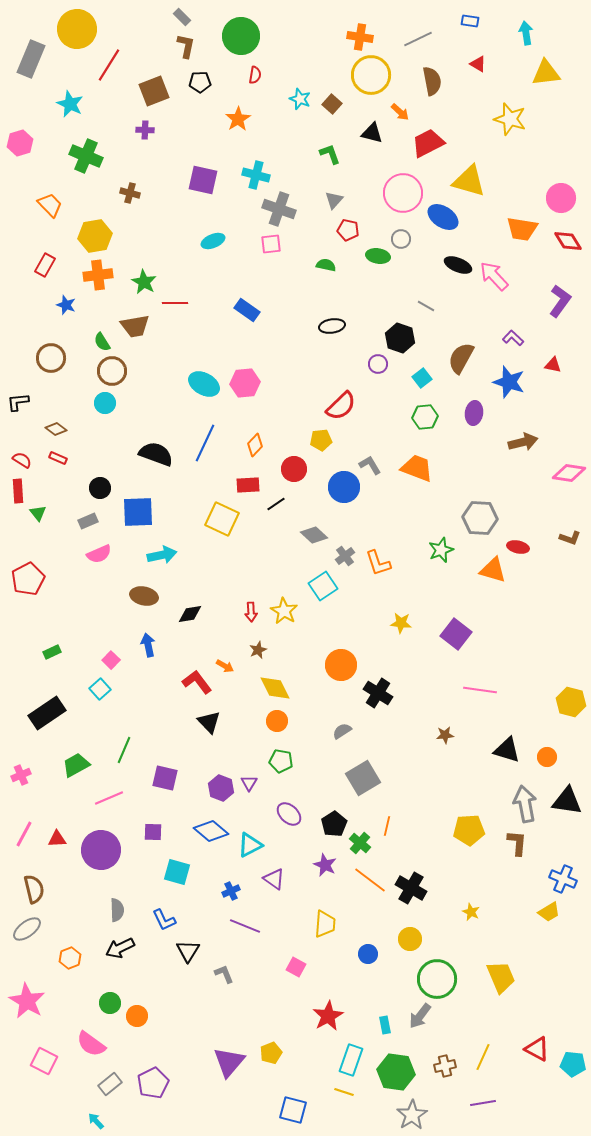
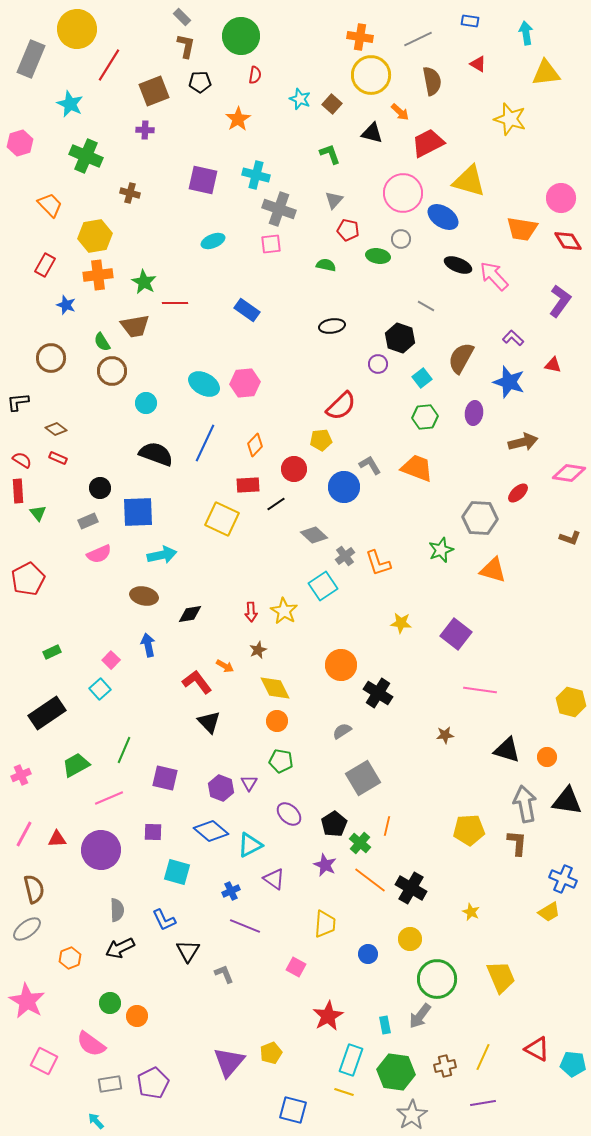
cyan circle at (105, 403): moved 41 px right
red ellipse at (518, 547): moved 54 px up; rotated 55 degrees counterclockwise
gray rectangle at (110, 1084): rotated 30 degrees clockwise
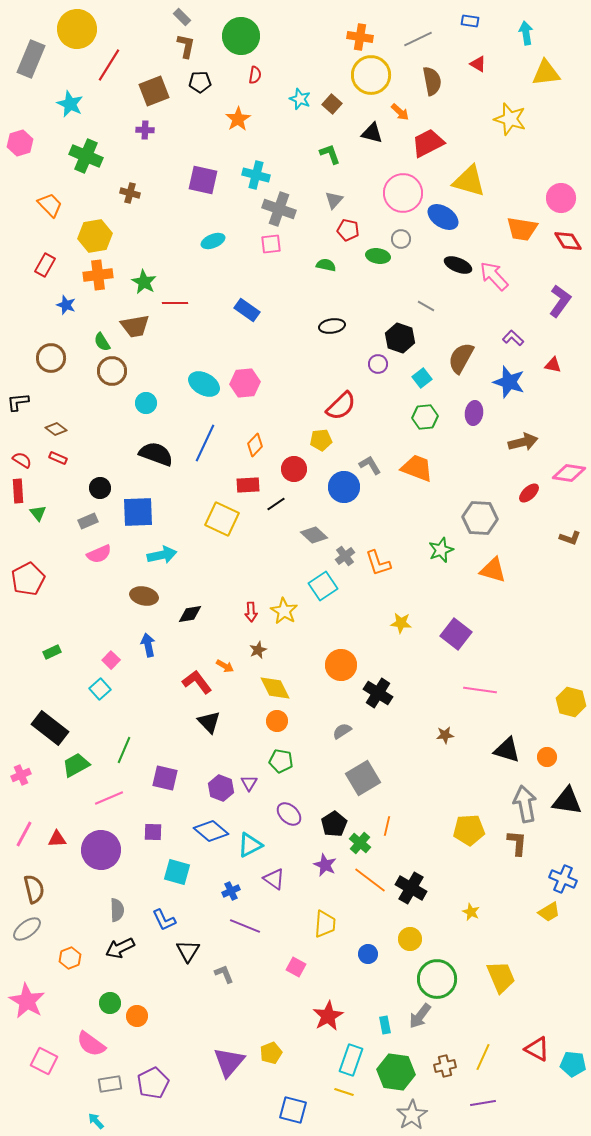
red ellipse at (518, 493): moved 11 px right
black rectangle at (47, 713): moved 3 px right, 15 px down; rotated 72 degrees clockwise
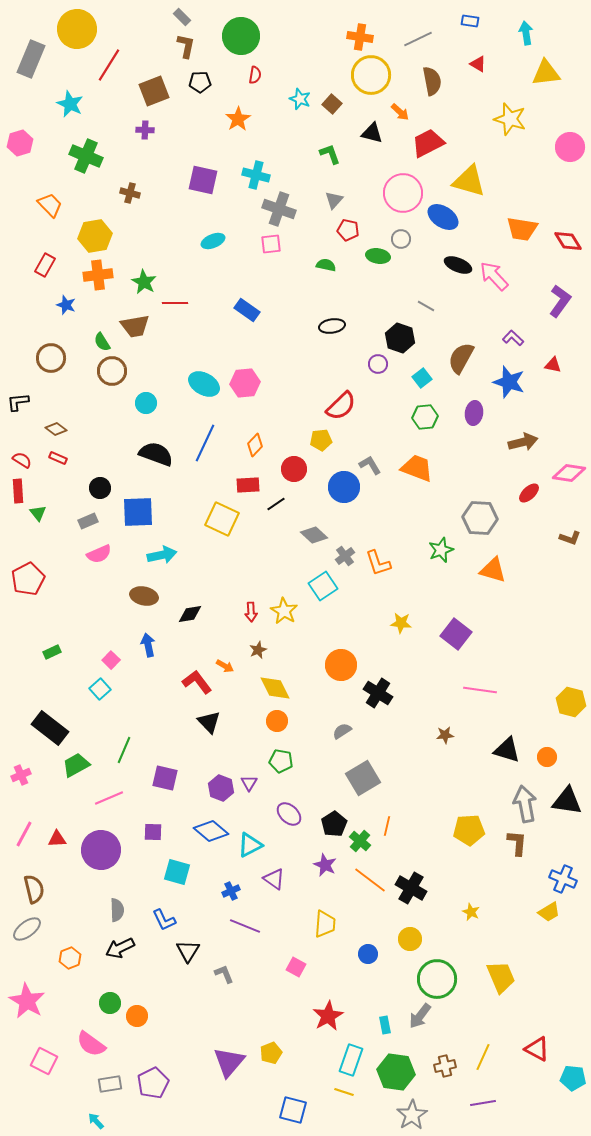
pink circle at (561, 198): moved 9 px right, 51 px up
green cross at (360, 843): moved 2 px up
cyan pentagon at (573, 1064): moved 14 px down
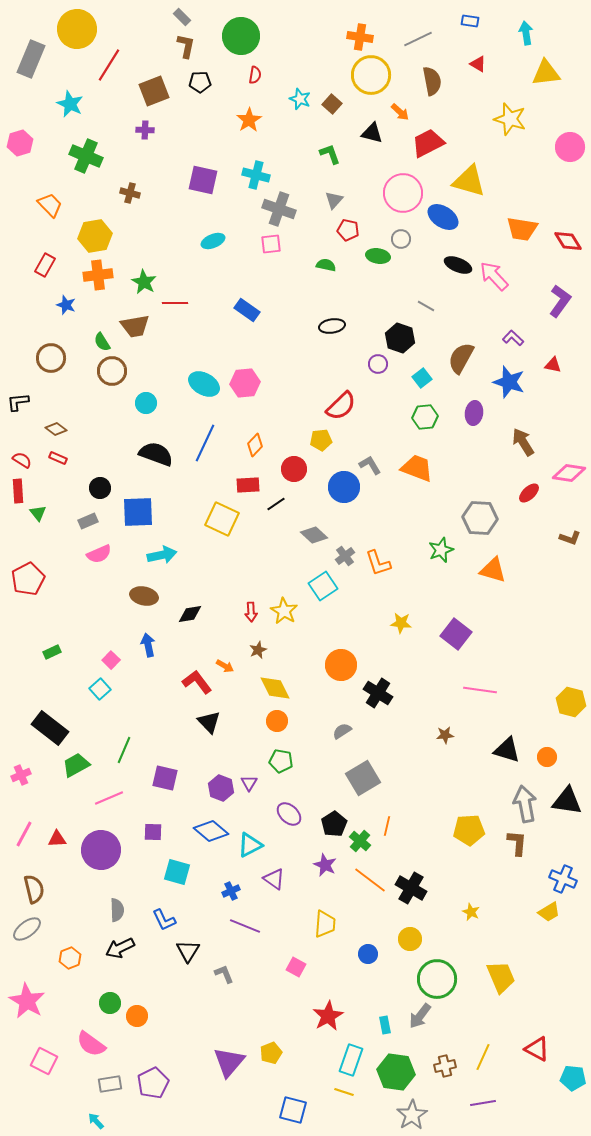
orange star at (238, 119): moved 11 px right, 1 px down
brown arrow at (523, 442): rotated 108 degrees counterclockwise
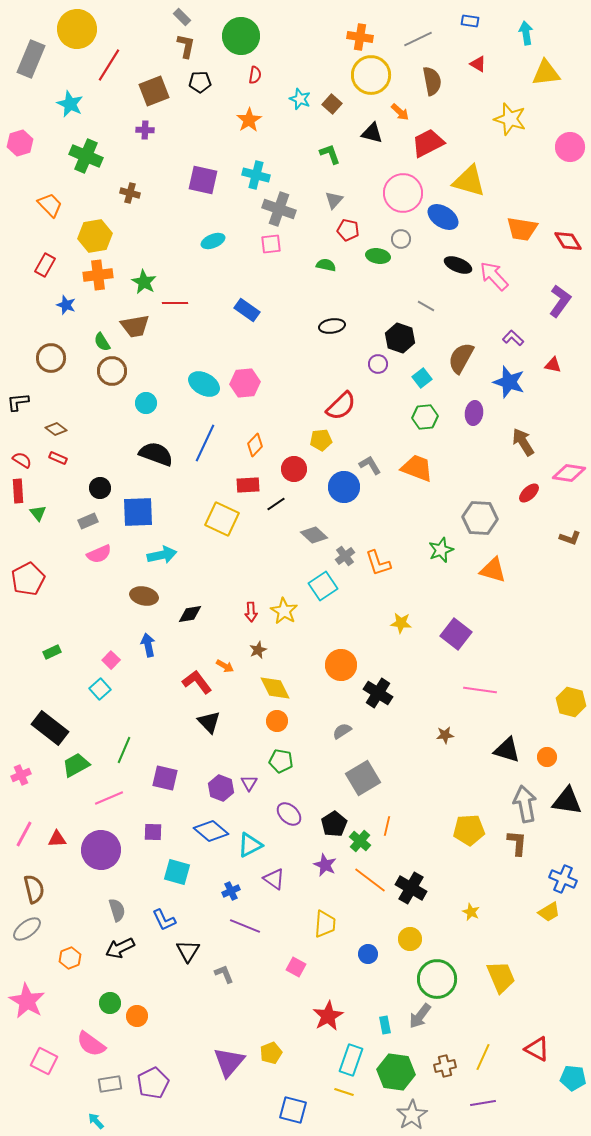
gray semicircle at (117, 910): rotated 15 degrees counterclockwise
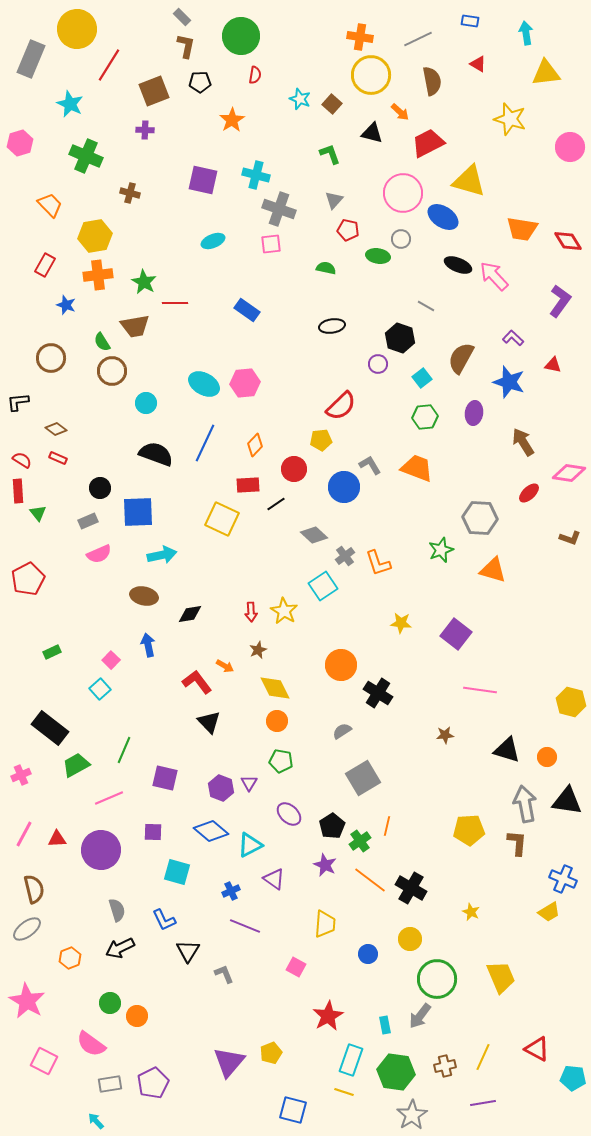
orange star at (249, 120): moved 17 px left
green semicircle at (326, 265): moved 3 px down
black pentagon at (334, 824): moved 2 px left, 2 px down
green cross at (360, 841): rotated 15 degrees clockwise
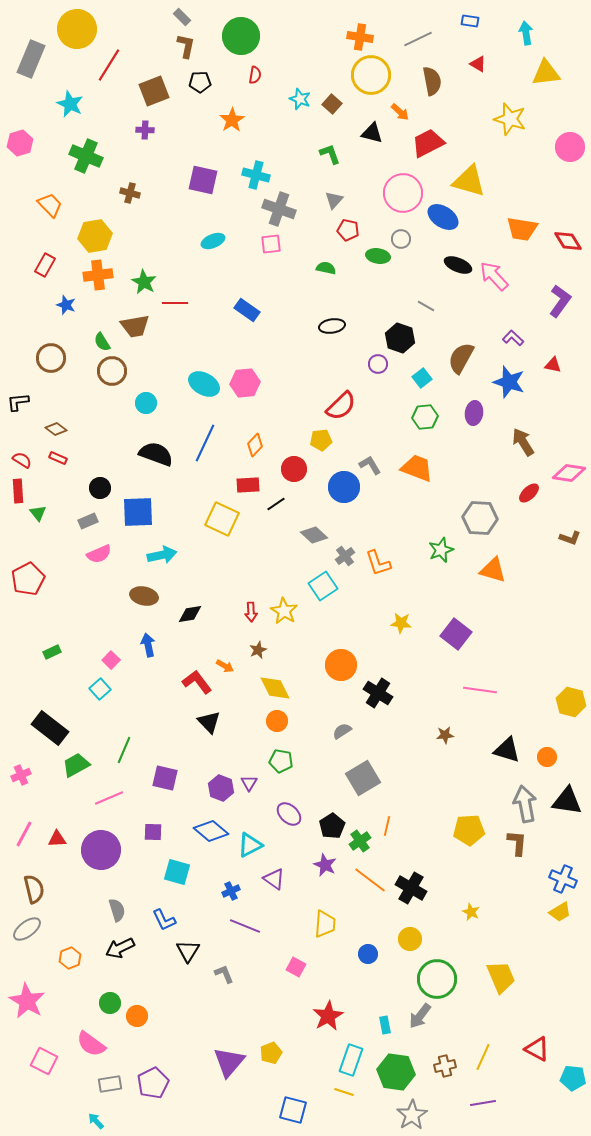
yellow trapezoid at (549, 912): moved 11 px right
